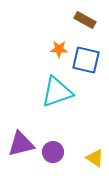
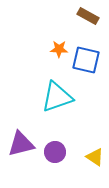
brown rectangle: moved 3 px right, 4 px up
cyan triangle: moved 5 px down
purple circle: moved 2 px right
yellow triangle: moved 1 px up
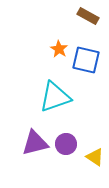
orange star: rotated 30 degrees clockwise
cyan triangle: moved 2 px left
purple triangle: moved 14 px right, 1 px up
purple circle: moved 11 px right, 8 px up
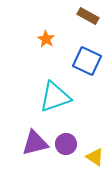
orange star: moved 13 px left, 10 px up
blue square: moved 1 px right, 1 px down; rotated 12 degrees clockwise
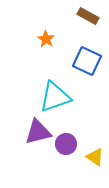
purple triangle: moved 3 px right, 11 px up
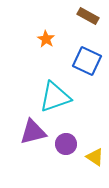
purple triangle: moved 5 px left
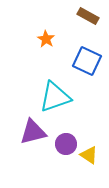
yellow triangle: moved 6 px left, 2 px up
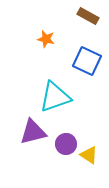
orange star: rotated 18 degrees counterclockwise
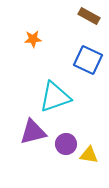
brown rectangle: moved 1 px right
orange star: moved 13 px left; rotated 18 degrees counterclockwise
blue square: moved 1 px right, 1 px up
yellow triangle: rotated 24 degrees counterclockwise
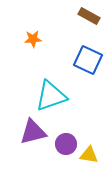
cyan triangle: moved 4 px left, 1 px up
